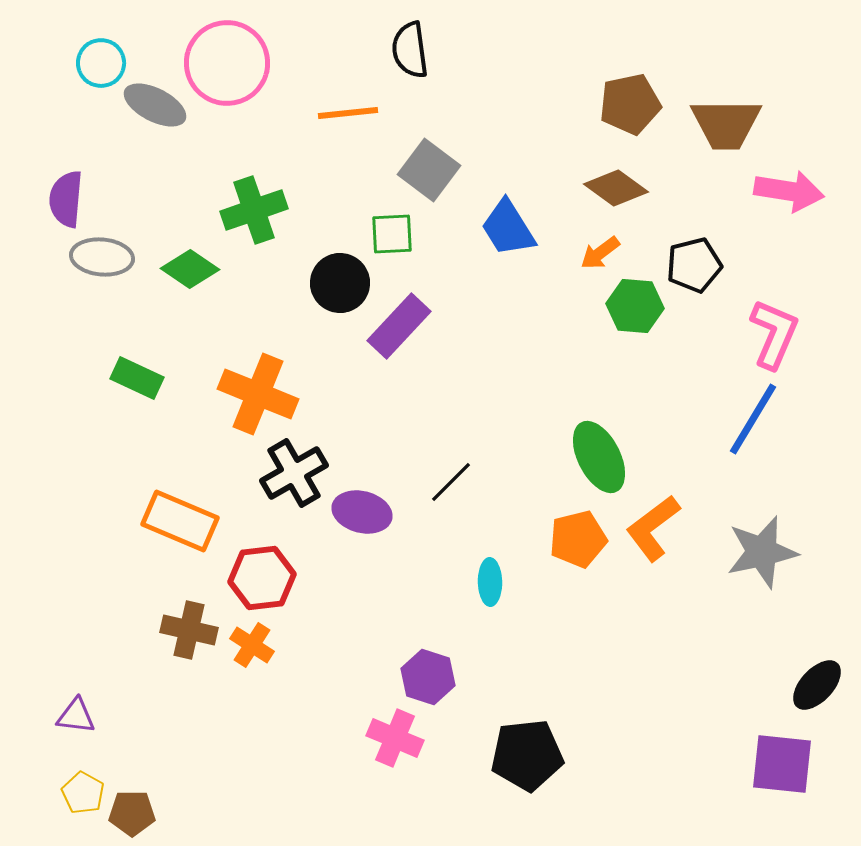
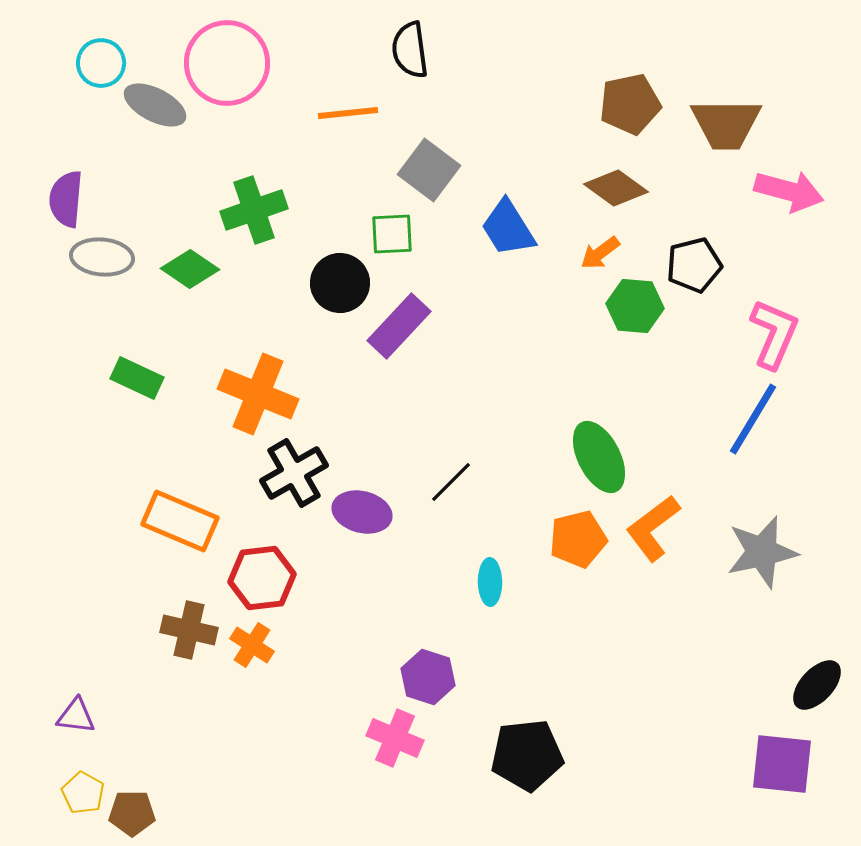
pink arrow at (789, 191): rotated 6 degrees clockwise
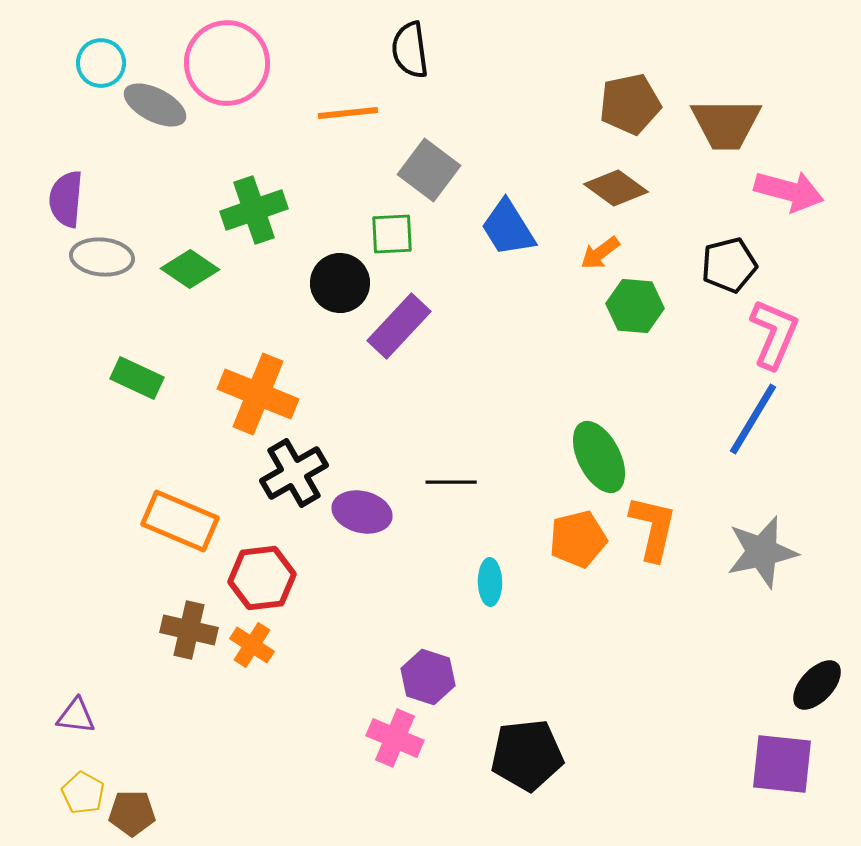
black pentagon at (694, 265): moved 35 px right
black line at (451, 482): rotated 45 degrees clockwise
orange L-shape at (653, 528): rotated 140 degrees clockwise
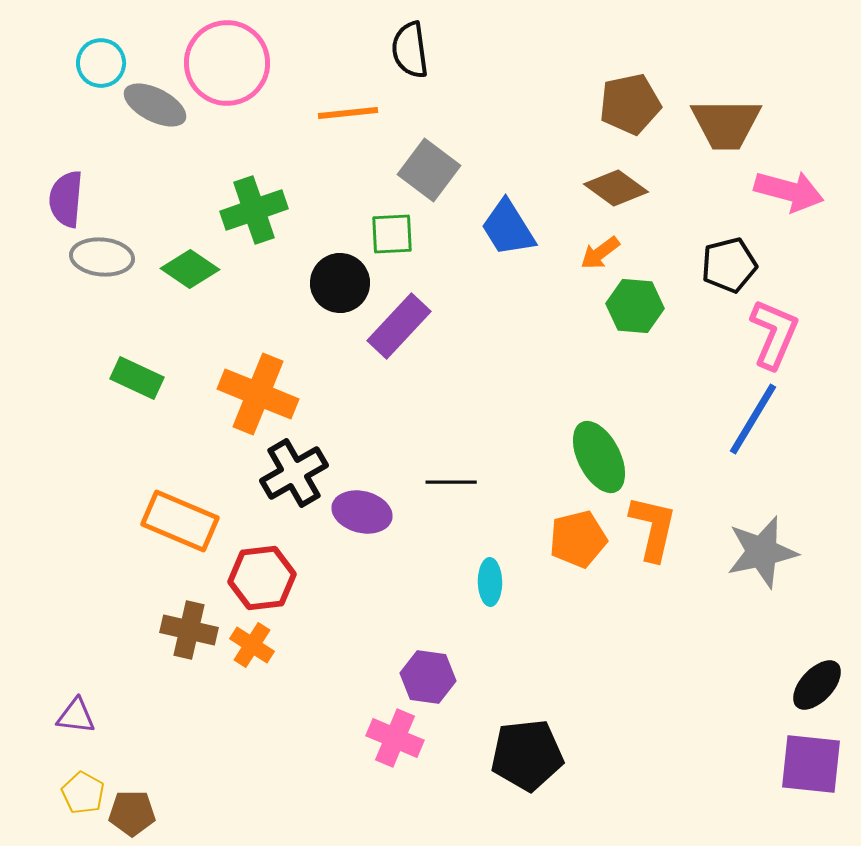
purple hexagon at (428, 677): rotated 10 degrees counterclockwise
purple square at (782, 764): moved 29 px right
